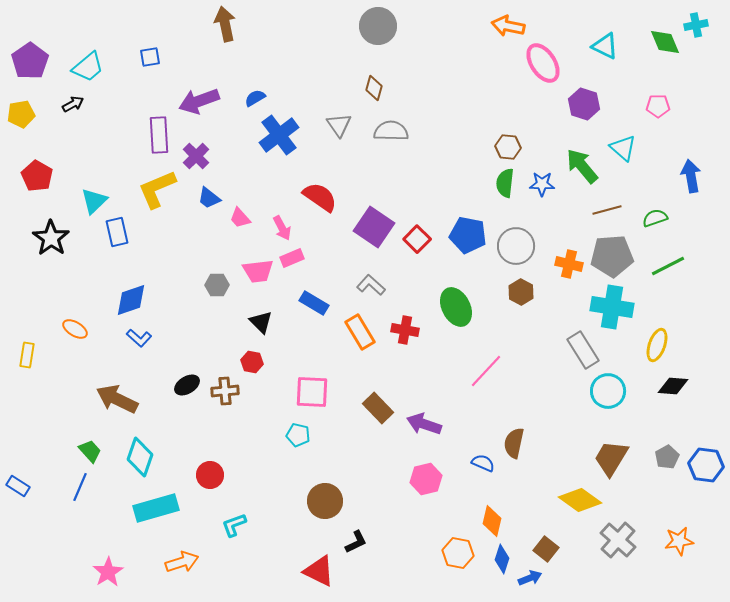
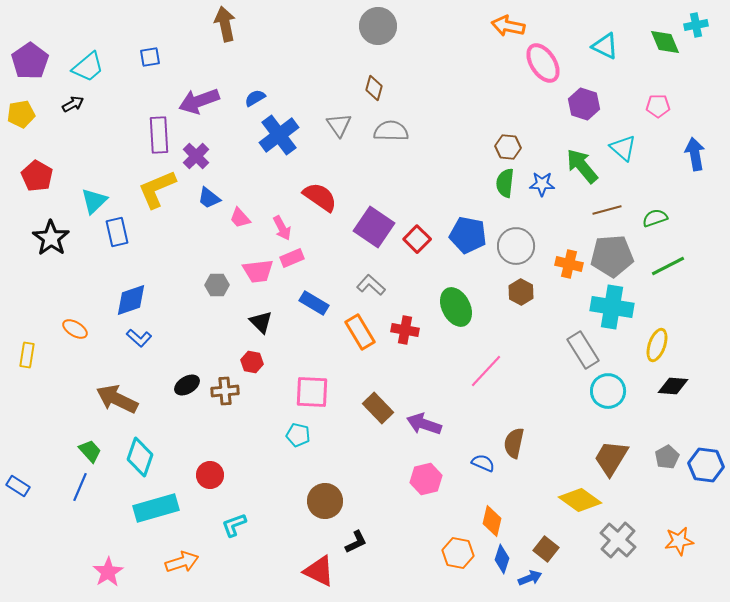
blue arrow at (691, 176): moved 4 px right, 22 px up
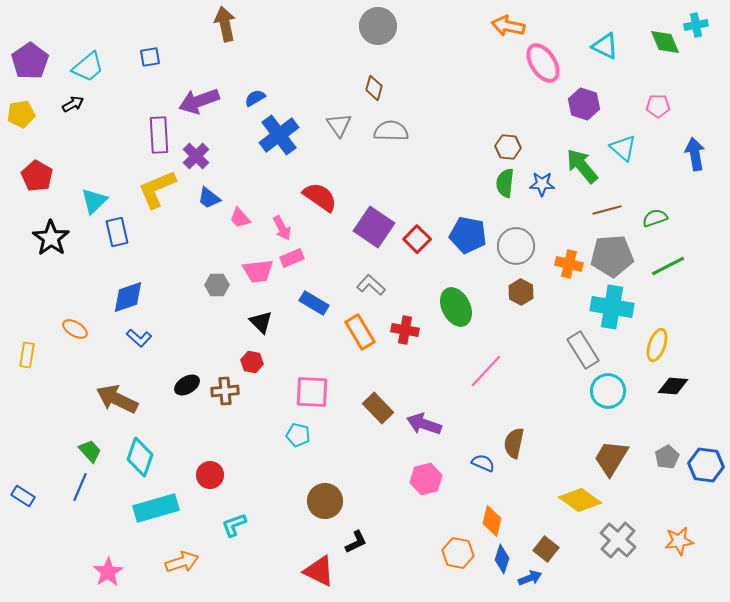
blue diamond at (131, 300): moved 3 px left, 3 px up
blue rectangle at (18, 486): moved 5 px right, 10 px down
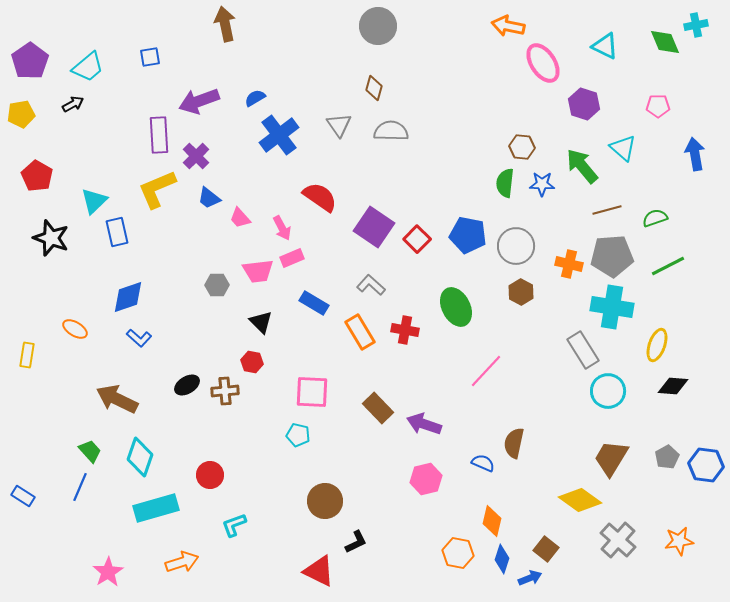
brown hexagon at (508, 147): moved 14 px right
black star at (51, 238): rotated 15 degrees counterclockwise
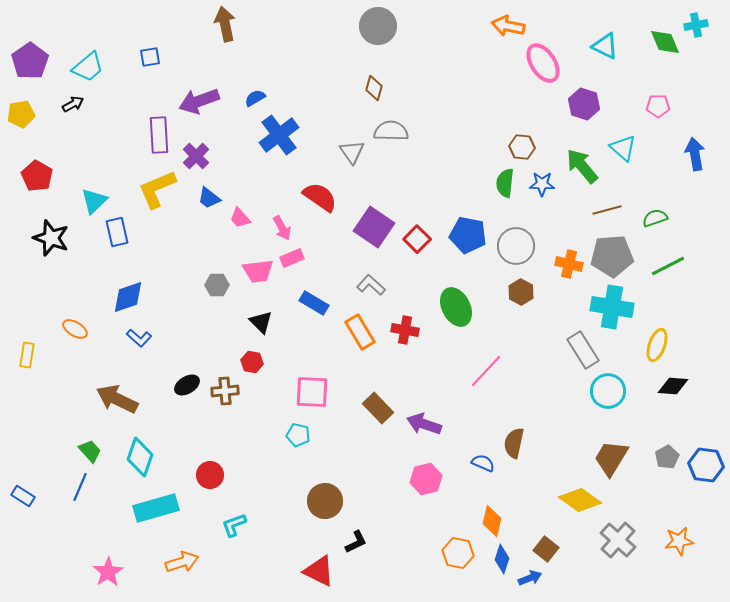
gray triangle at (339, 125): moved 13 px right, 27 px down
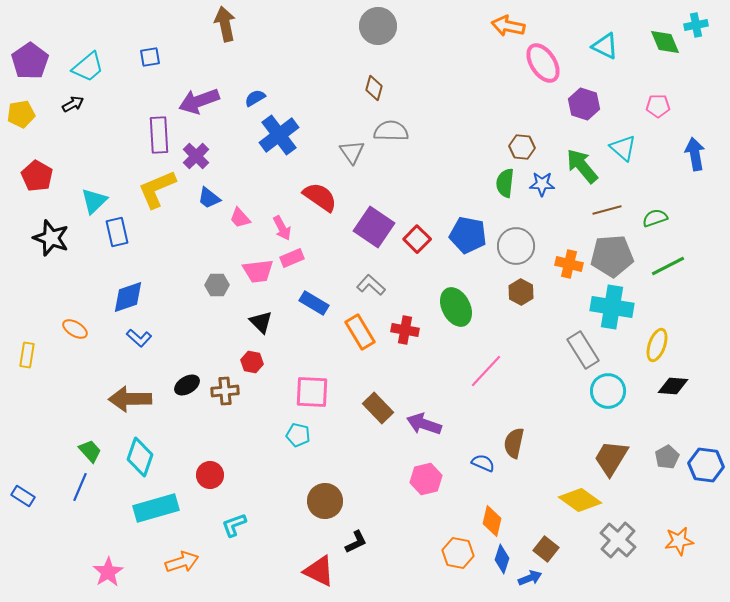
brown arrow at (117, 399): moved 13 px right; rotated 27 degrees counterclockwise
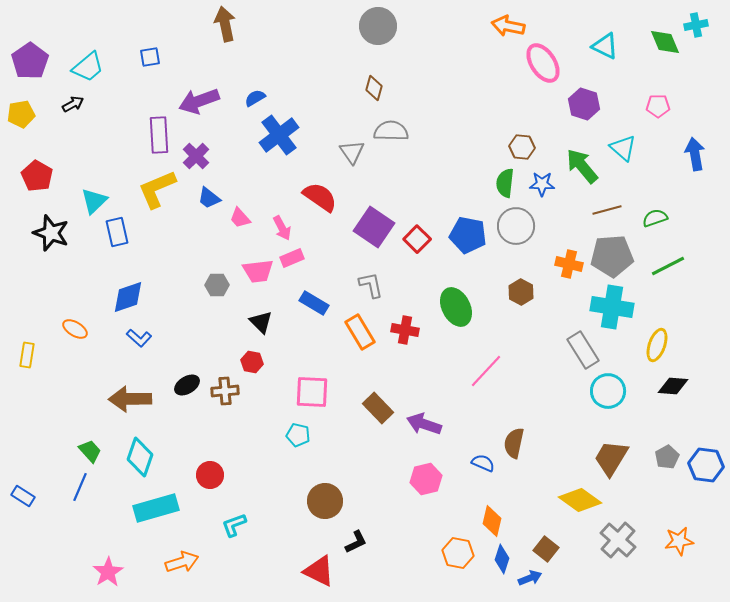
black star at (51, 238): moved 5 px up
gray circle at (516, 246): moved 20 px up
gray L-shape at (371, 285): rotated 36 degrees clockwise
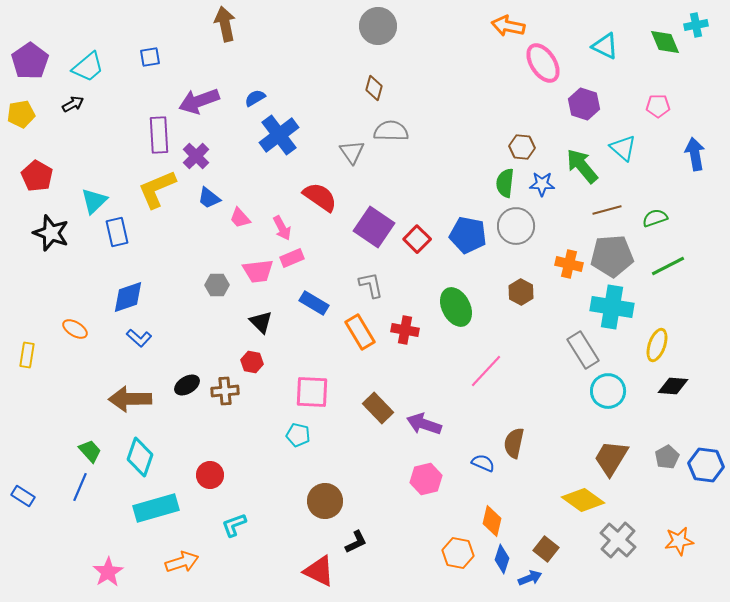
yellow diamond at (580, 500): moved 3 px right
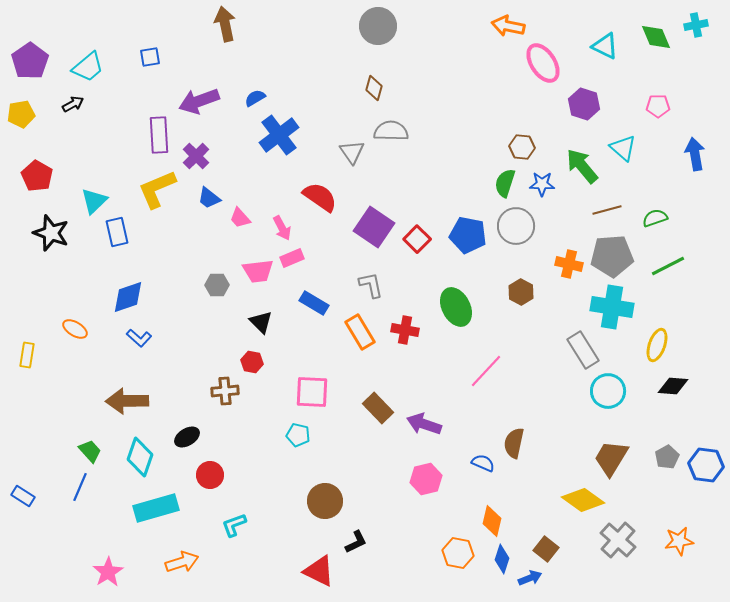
green diamond at (665, 42): moved 9 px left, 5 px up
green semicircle at (505, 183): rotated 12 degrees clockwise
black ellipse at (187, 385): moved 52 px down
brown arrow at (130, 399): moved 3 px left, 2 px down
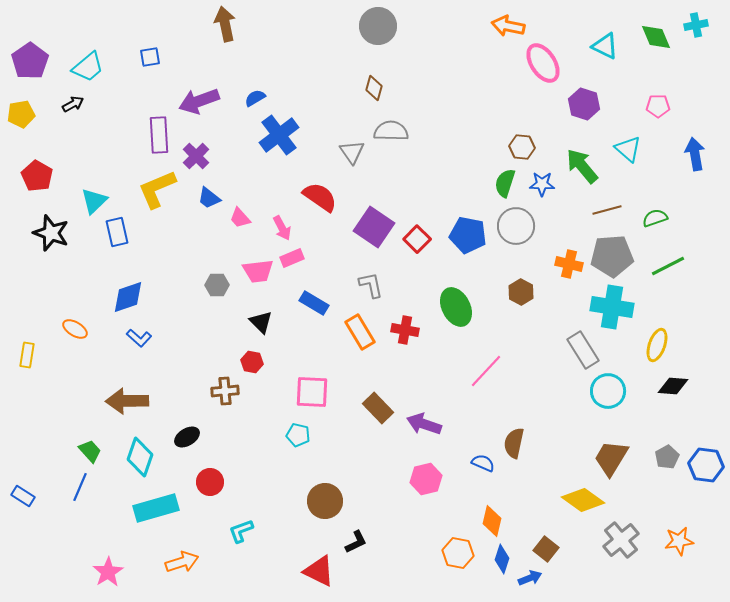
cyan triangle at (623, 148): moved 5 px right, 1 px down
red circle at (210, 475): moved 7 px down
cyan L-shape at (234, 525): moved 7 px right, 6 px down
gray cross at (618, 540): moved 3 px right; rotated 9 degrees clockwise
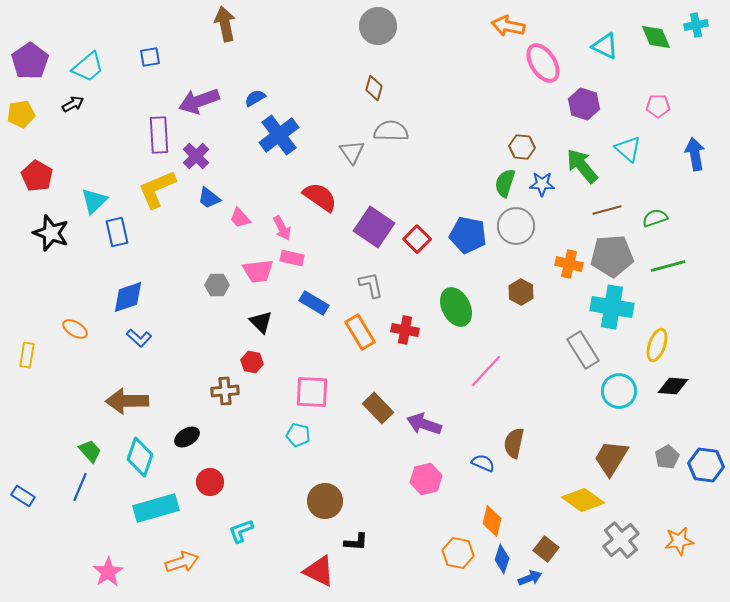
pink rectangle at (292, 258): rotated 35 degrees clockwise
green line at (668, 266): rotated 12 degrees clockwise
cyan circle at (608, 391): moved 11 px right
black L-shape at (356, 542): rotated 30 degrees clockwise
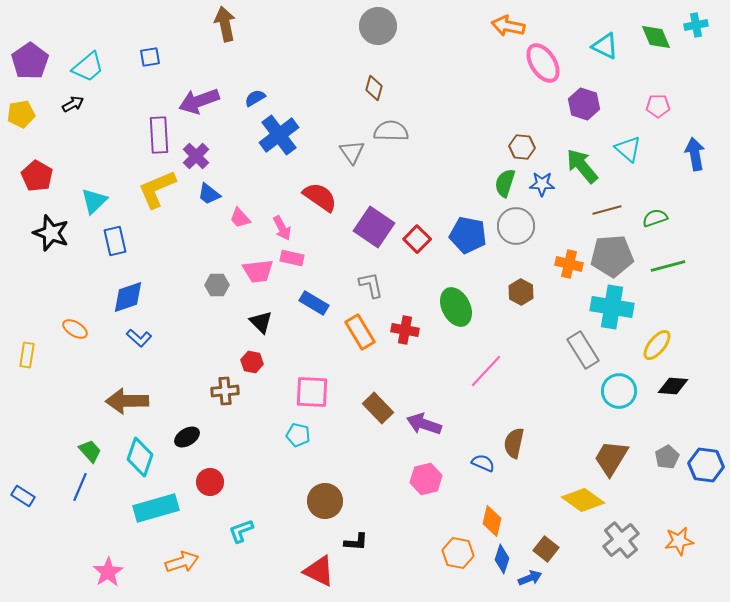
blue trapezoid at (209, 198): moved 4 px up
blue rectangle at (117, 232): moved 2 px left, 9 px down
yellow ellipse at (657, 345): rotated 20 degrees clockwise
